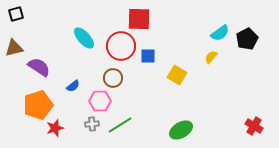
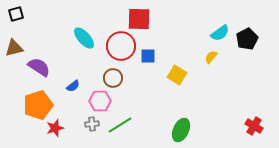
green ellipse: rotated 35 degrees counterclockwise
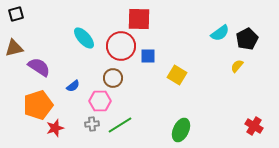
yellow semicircle: moved 26 px right, 9 px down
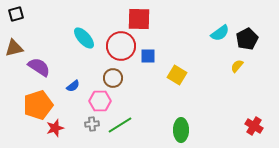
green ellipse: rotated 25 degrees counterclockwise
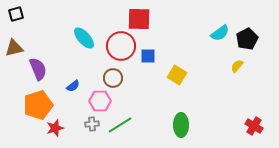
purple semicircle: moved 1 px left, 2 px down; rotated 35 degrees clockwise
green ellipse: moved 5 px up
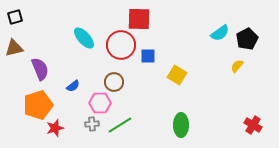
black square: moved 1 px left, 3 px down
red circle: moved 1 px up
purple semicircle: moved 2 px right
brown circle: moved 1 px right, 4 px down
pink hexagon: moved 2 px down
red cross: moved 1 px left, 1 px up
